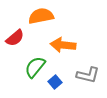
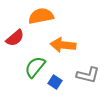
blue square: rotated 16 degrees counterclockwise
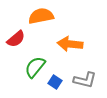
red semicircle: moved 1 px right, 1 px down
orange arrow: moved 7 px right, 1 px up
gray L-shape: moved 3 px left, 5 px down
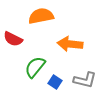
red semicircle: moved 3 px left; rotated 66 degrees clockwise
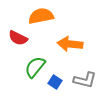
red semicircle: moved 5 px right, 1 px up
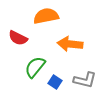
orange semicircle: moved 5 px right
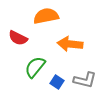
blue square: moved 2 px right
